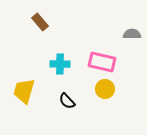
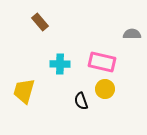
black semicircle: moved 14 px right; rotated 24 degrees clockwise
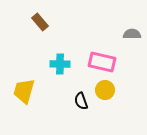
yellow circle: moved 1 px down
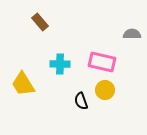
yellow trapezoid: moved 1 px left, 7 px up; rotated 48 degrees counterclockwise
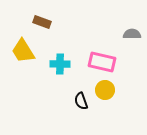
brown rectangle: moved 2 px right; rotated 30 degrees counterclockwise
yellow trapezoid: moved 33 px up
